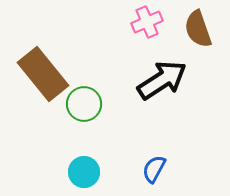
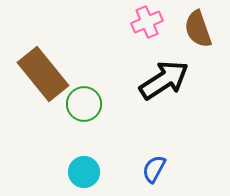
black arrow: moved 2 px right
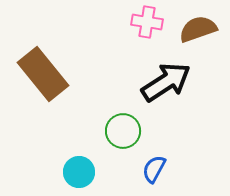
pink cross: rotated 32 degrees clockwise
brown semicircle: rotated 90 degrees clockwise
black arrow: moved 2 px right, 2 px down
green circle: moved 39 px right, 27 px down
cyan circle: moved 5 px left
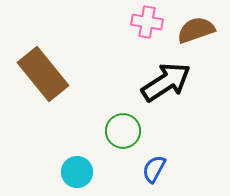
brown semicircle: moved 2 px left, 1 px down
cyan circle: moved 2 px left
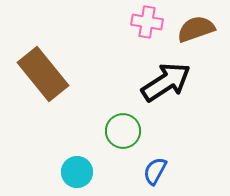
brown semicircle: moved 1 px up
blue semicircle: moved 1 px right, 2 px down
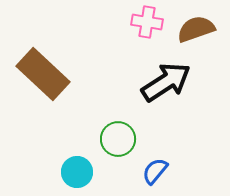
brown rectangle: rotated 8 degrees counterclockwise
green circle: moved 5 px left, 8 px down
blue semicircle: rotated 12 degrees clockwise
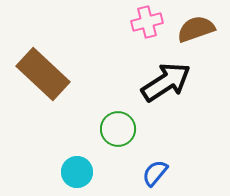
pink cross: rotated 24 degrees counterclockwise
green circle: moved 10 px up
blue semicircle: moved 2 px down
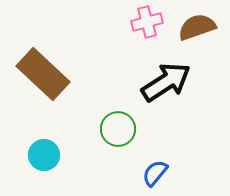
brown semicircle: moved 1 px right, 2 px up
cyan circle: moved 33 px left, 17 px up
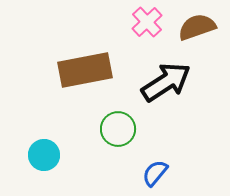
pink cross: rotated 28 degrees counterclockwise
brown rectangle: moved 42 px right, 4 px up; rotated 54 degrees counterclockwise
